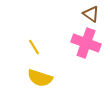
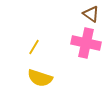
pink cross: rotated 8 degrees counterclockwise
yellow line: rotated 63 degrees clockwise
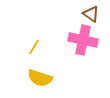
pink cross: moved 3 px left, 3 px up
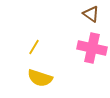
pink cross: moved 9 px right, 8 px down
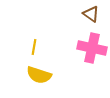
yellow line: rotated 21 degrees counterclockwise
yellow semicircle: moved 1 px left, 3 px up
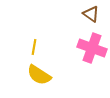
pink cross: rotated 8 degrees clockwise
yellow semicircle: rotated 15 degrees clockwise
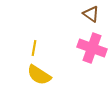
yellow line: moved 1 px down
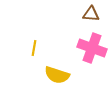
brown triangle: rotated 30 degrees counterclockwise
yellow semicircle: moved 18 px right; rotated 15 degrees counterclockwise
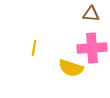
pink cross: rotated 24 degrees counterclockwise
yellow semicircle: moved 14 px right, 7 px up
